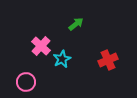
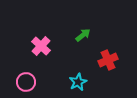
green arrow: moved 7 px right, 11 px down
cyan star: moved 16 px right, 23 px down
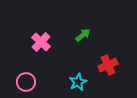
pink cross: moved 4 px up
red cross: moved 5 px down
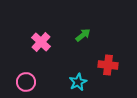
red cross: rotated 30 degrees clockwise
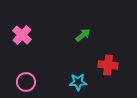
pink cross: moved 19 px left, 7 px up
cyan star: rotated 24 degrees clockwise
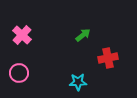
red cross: moved 7 px up; rotated 18 degrees counterclockwise
pink circle: moved 7 px left, 9 px up
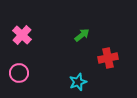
green arrow: moved 1 px left
cyan star: rotated 18 degrees counterclockwise
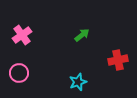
pink cross: rotated 12 degrees clockwise
red cross: moved 10 px right, 2 px down
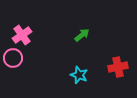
red cross: moved 7 px down
pink circle: moved 6 px left, 15 px up
cyan star: moved 1 px right, 7 px up; rotated 30 degrees counterclockwise
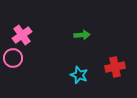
green arrow: rotated 35 degrees clockwise
red cross: moved 3 px left
